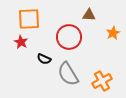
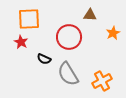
brown triangle: moved 1 px right
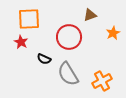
brown triangle: rotated 24 degrees counterclockwise
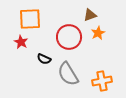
orange square: moved 1 px right
orange star: moved 15 px left
orange cross: rotated 18 degrees clockwise
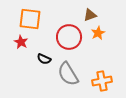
orange square: rotated 10 degrees clockwise
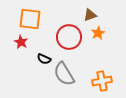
gray semicircle: moved 4 px left
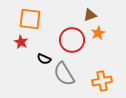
red circle: moved 3 px right, 3 px down
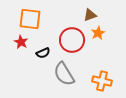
black semicircle: moved 1 px left, 6 px up; rotated 48 degrees counterclockwise
orange cross: rotated 24 degrees clockwise
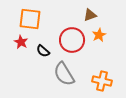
orange star: moved 1 px right, 2 px down
black semicircle: moved 2 px up; rotated 64 degrees clockwise
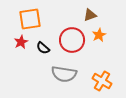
orange square: rotated 15 degrees counterclockwise
red star: rotated 16 degrees clockwise
black semicircle: moved 3 px up
gray semicircle: rotated 50 degrees counterclockwise
orange cross: rotated 18 degrees clockwise
